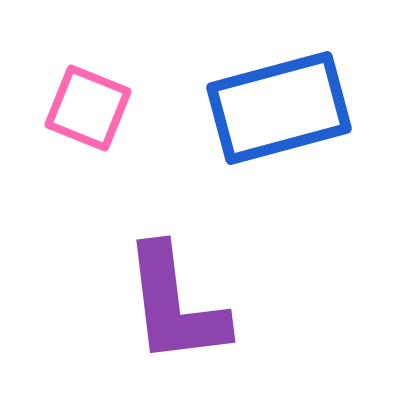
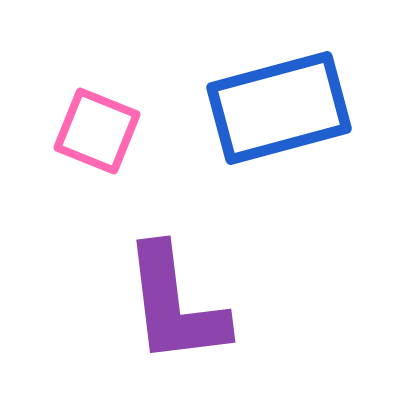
pink square: moved 9 px right, 23 px down
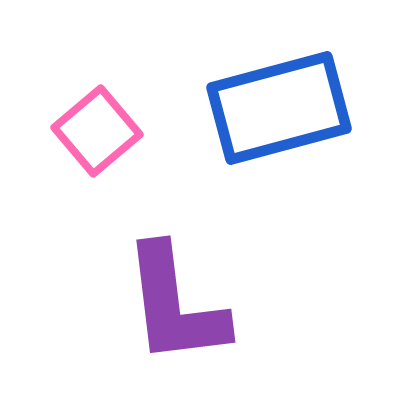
pink square: rotated 28 degrees clockwise
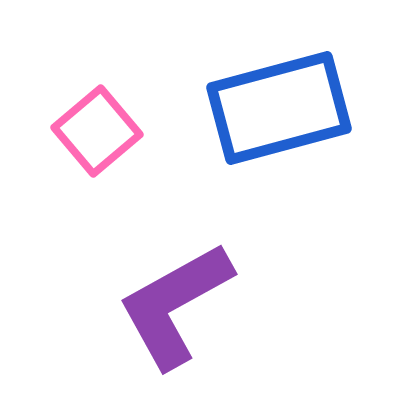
purple L-shape: rotated 68 degrees clockwise
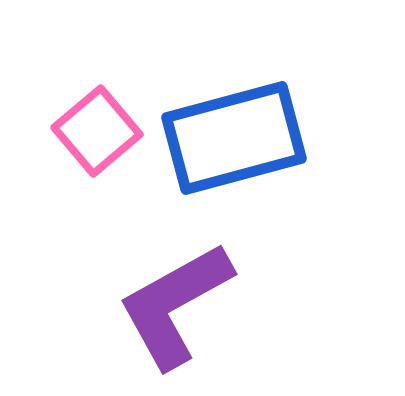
blue rectangle: moved 45 px left, 30 px down
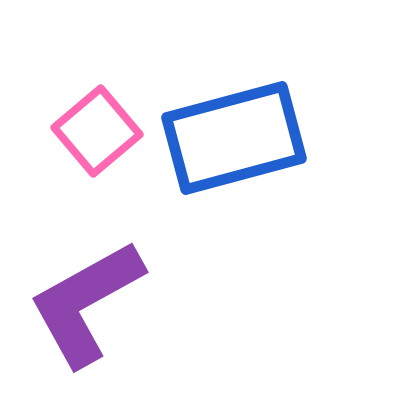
purple L-shape: moved 89 px left, 2 px up
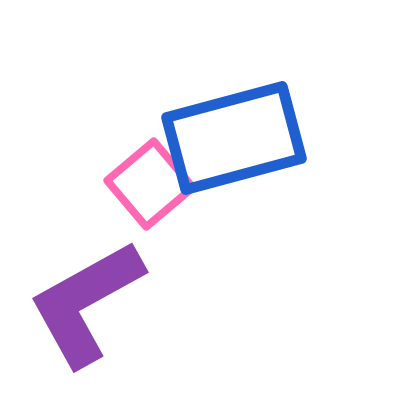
pink square: moved 53 px right, 53 px down
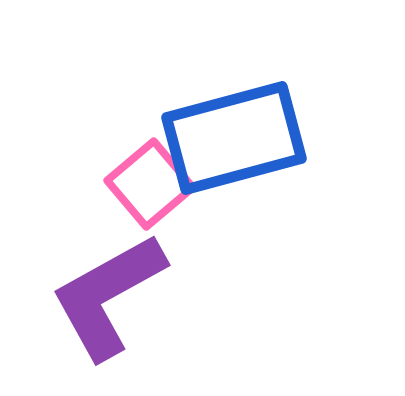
purple L-shape: moved 22 px right, 7 px up
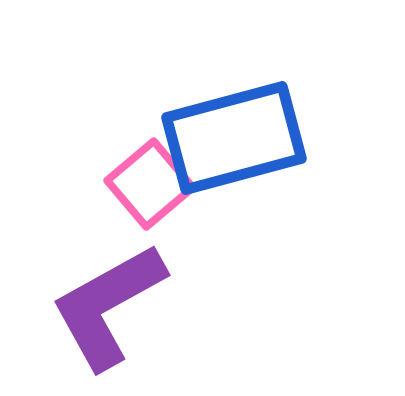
purple L-shape: moved 10 px down
